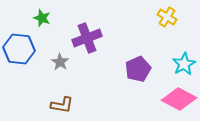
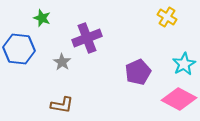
gray star: moved 2 px right
purple pentagon: moved 3 px down
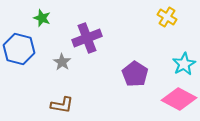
blue hexagon: rotated 8 degrees clockwise
purple pentagon: moved 3 px left, 2 px down; rotated 15 degrees counterclockwise
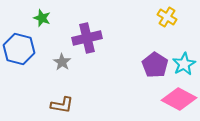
purple cross: rotated 8 degrees clockwise
purple pentagon: moved 20 px right, 9 px up
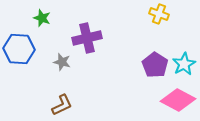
yellow cross: moved 8 px left, 3 px up; rotated 12 degrees counterclockwise
blue hexagon: rotated 12 degrees counterclockwise
gray star: rotated 18 degrees counterclockwise
pink diamond: moved 1 px left, 1 px down
brown L-shape: rotated 35 degrees counterclockwise
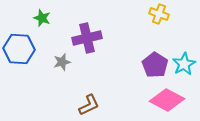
gray star: rotated 30 degrees counterclockwise
pink diamond: moved 11 px left
brown L-shape: moved 27 px right
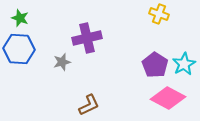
green star: moved 22 px left
pink diamond: moved 1 px right, 2 px up
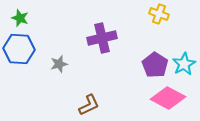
purple cross: moved 15 px right
gray star: moved 3 px left, 2 px down
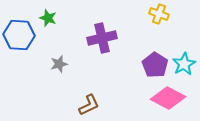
green star: moved 28 px right
blue hexagon: moved 14 px up
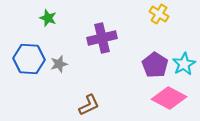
yellow cross: rotated 12 degrees clockwise
blue hexagon: moved 10 px right, 24 px down
pink diamond: moved 1 px right
